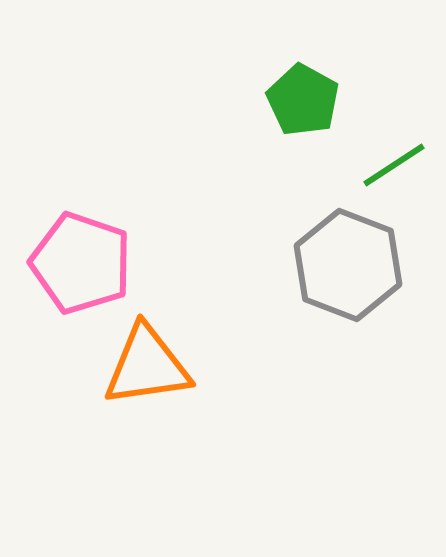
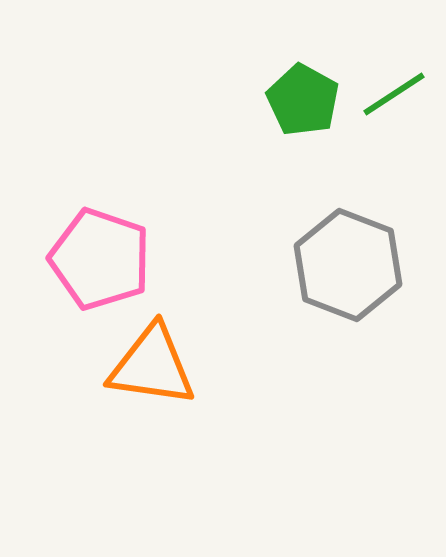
green line: moved 71 px up
pink pentagon: moved 19 px right, 4 px up
orange triangle: moved 5 px right; rotated 16 degrees clockwise
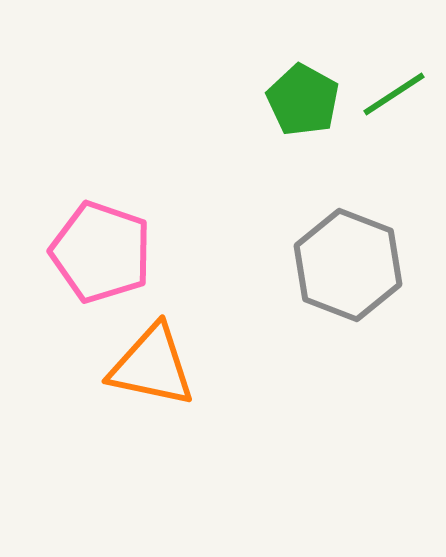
pink pentagon: moved 1 px right, 7 px up
orange triangle: rotated 4 degrees clockwise
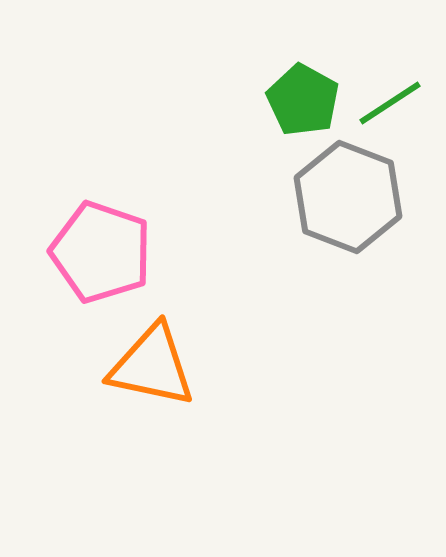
green line: moved 4 px left, 9 px down
gray hexagon: moved 68 px up
